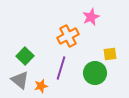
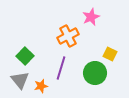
yellow square: rotated 32 degrees clockwise
gray triangle: rotated 12 degrees clockwise
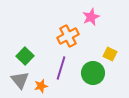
green circle: moved 2 px left
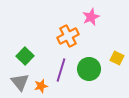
yellow square: moved 7 px right, 4 px down
purple line: moved 2 px down
green circle: moved 4 px left, 4 px up
gray triangle: moved 2 px down
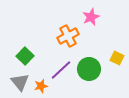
purple line: rotated 30 degrees clockwise
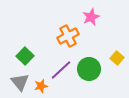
yellow square: rotated 16 degrees clockwise
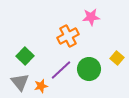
pink star: rotated 18 degrees clockwise
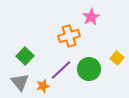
pink star: rotated 24 degrees counterclockwise
orange cross: moved 1 px right; rotated 10 degrees clockwise
orange star: moved 2 px right
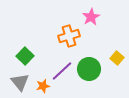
purple line: moved 1 px right, 1 px down
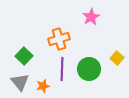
orange cross: moved 10 px left, 3 px down
green square: moved 1 px left
purple line: moved 2 px up; rotated 45 degrees counterclockwise
